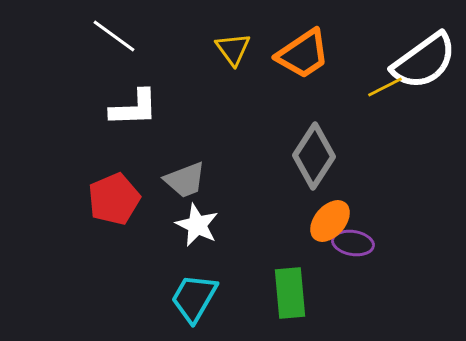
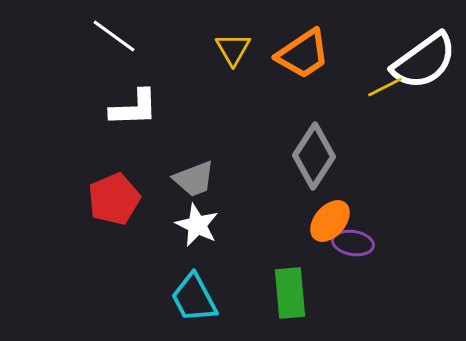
yellow triangle: rotated 6 degrees clockwise
gray trapezoid: moved 9 px right, 1 px up
cyan trapezoid: rotated 58 degrees counterclockwise
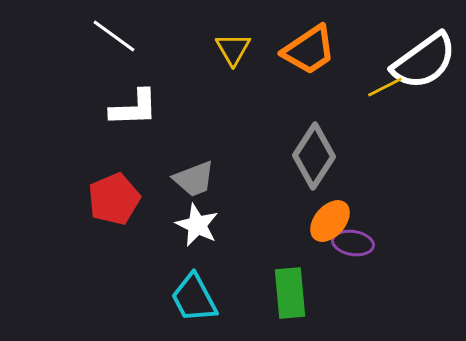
orange trapezoid: moved 6 px right, 4 px up
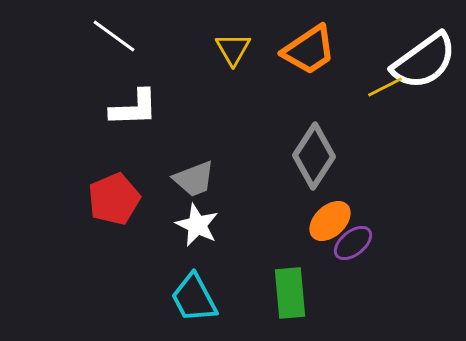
orange ellipse: rotated 6 degrees clockwise
purple ellipse: rotated 48 degrees counterclockwise
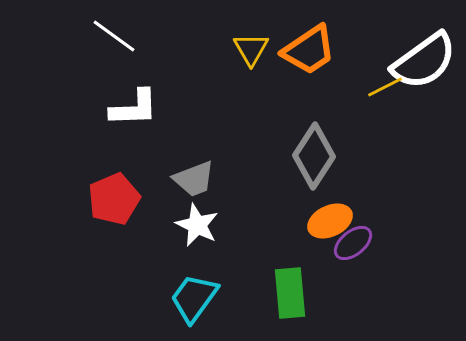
yellow triangle: moved 18 px right
orange ellipse: rotated 18 degrees clockwise
cyan trapezoid: rotated 64 degrees clockwise
